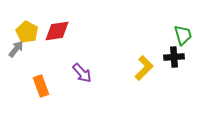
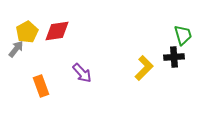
yellow pentagon: rotated 15 degrees clockwise
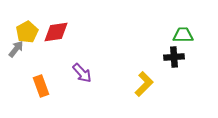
red diamond: moved 1 px left, 1 px down
green trapezoid: rotated 75 degrees counterclockwise
yellow L-shape: moved 16 px down
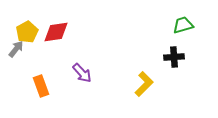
green trapezoid: moved 10 px up; rotated 15 degrees counterclockwise
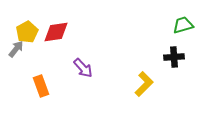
purple arrow: moved 1 px right, 5 px up
